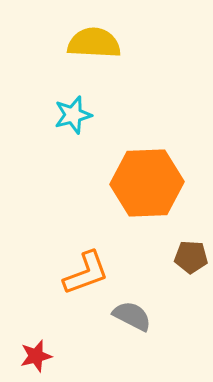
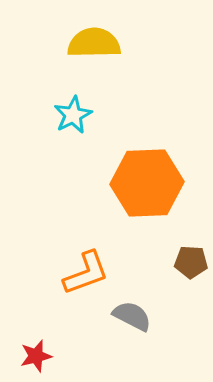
yellow semicircle: rotated 4 degrees counterclockwise
cyan star: rotated 12 degrees counterclockwise
brown pentagon: moved 5 px down
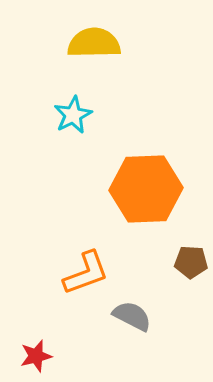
orange hexagon: moved 1 px left, 6 px down
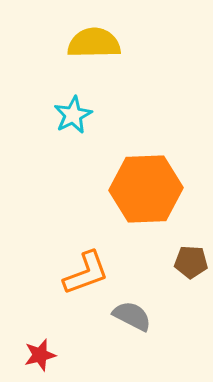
red star: moved 4 px right, 1 px up
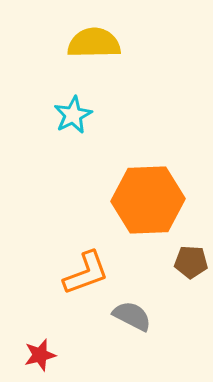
orange hexagon: moved 2 px right, 11 px down
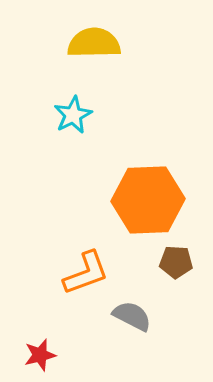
brown pentagon: moved 15 px left
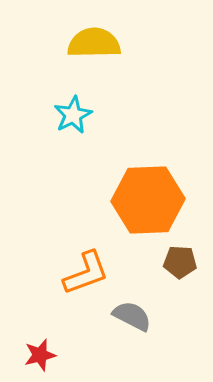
brown pentagon: moved 4 px right
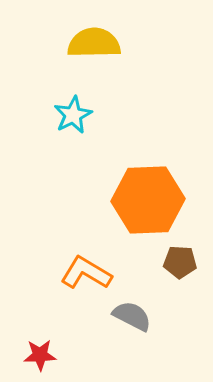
orange L-shape: rotated 129 degrees counterclockwise
red star: rotated 12 degrees clockwise
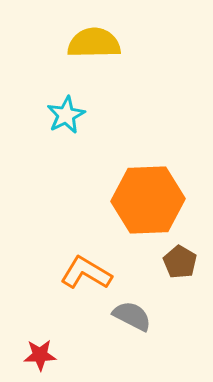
cyan star: moved 7 px left
brown pentagon: rotated 28 degrees clockwise
